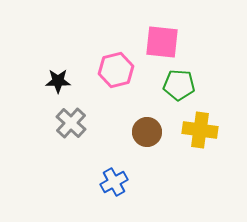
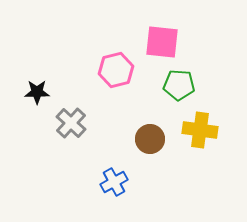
black star: moved 21 px left, 11 px down
brown circle: moved 3 px right, 7 px down
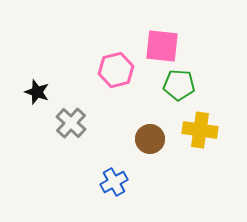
pink square: moved 4 px down
black star: rotated 20 degrees clockwise
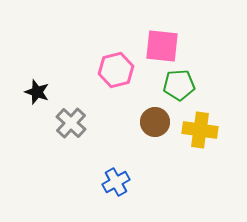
green pentagon: rotated 8 degrees counterclockwise
brown circle: moved 5 px right, 17 px up
blue cross: moved 2 px right
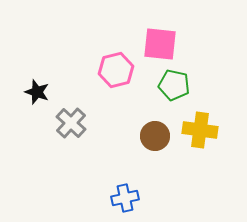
pink square: moved 2 px left, 2 px up
green pentagon: moved 5 px left; rotated 16 degrees clockwise
brown circle: moved 14 px down
blue cross: moved 9 px right, 16 px down; rotated 16 degrees clockwise
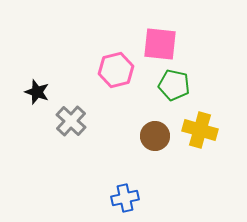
gray cross: moved 2 px up
yellow cross: rotated 8 degrees clockwise
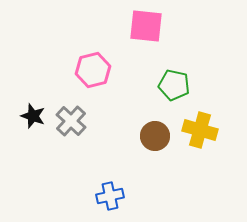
pink square: moved 14 px left, 18 px up
pink hexagon: moved 23 px left
black star: moved 4 px left, 24 px down
blue cross: moved 15 px left, 2 px up
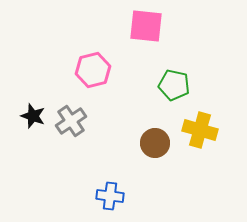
gray cross: rotated 12 degrees clockwise
brown circle: moved 7 px down
blue cross: rotated 20 degrees clockwise
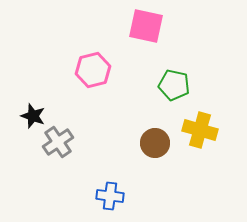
pink square: rotated 6 degrees clockwise
gray cross: moved 13 px left, 21 px down
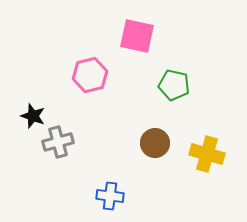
pink square: moved 9 px left, 10 px down
pink hexagon: moved 3 px left, 5 px down
yellow cross: moved 7 px right, 24 px down
gray cross: rotated 20 degrees clockwise
